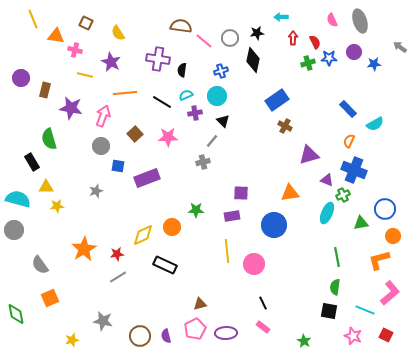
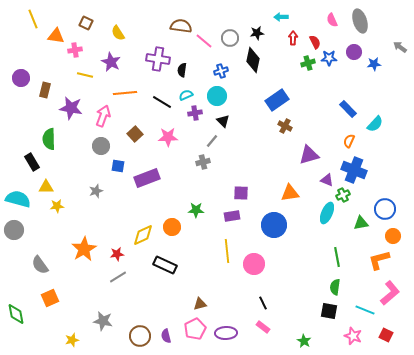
pink cross at (75, 50): rotated 24 degrees counterclockwise
cyan semicircle at (375, 124): rotated 18 degrees counterclockwise
green semicircle at (49, 139): rotated 15 degrees clockwise
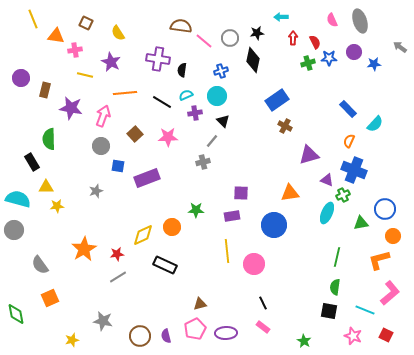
green line at (337, 257): rotated 24 degrees clockwise
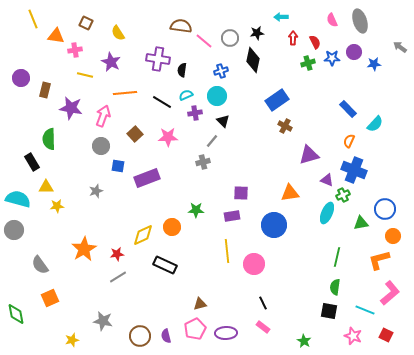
blue star at (329, 58): moved 3 px right
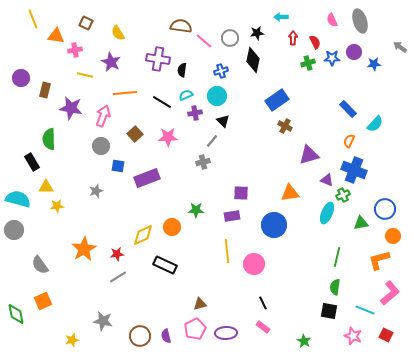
orange square at (50, 298): moved 7 px left, 3 px down
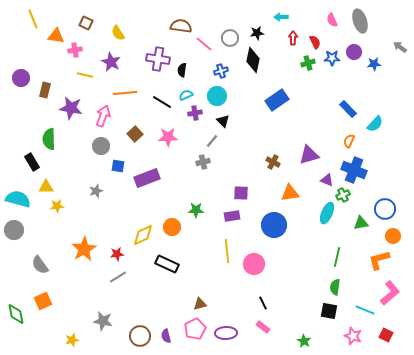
pink line at (204, 41): moved 3 px down
brown cross at (285, 126): moved 12 px left, 36 px down
black rectangle at (165, 265): moved 2 px right, 1 px up
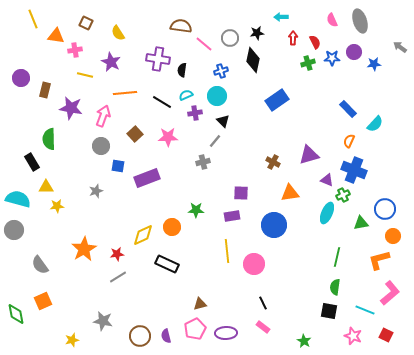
gray line at (212, 141): moved 3 px right
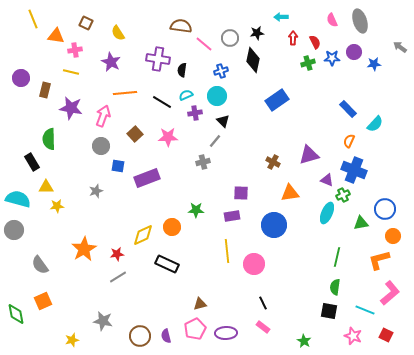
yellow line at (85, 75): moved 14 px left, 3 px up
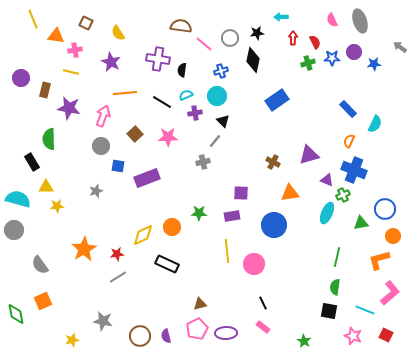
purple star at (71, 108): moved 2 px left
cyan semicircle at (375, 124): rotated 18 degrees counterclockwise
green star at (196, 210): moved 3 px right, 3 px down
pink pentagon at (195, 329): moved 2 px right
